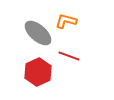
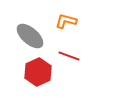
gray ellipse: moved 8 px left, 3 px down
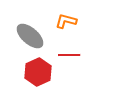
red line: moved 1 px up; rotated 20 degrees counterclockwise
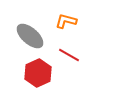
red line: rotated 30 degrees clockwise
red hexagon: moved 1 px down
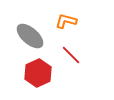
red line: moved 2 px right; rotated 15 degrees clockwise
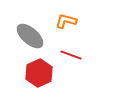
red line: rotated 25 degrees counterclockwise
red hexagon: moved 1 px right
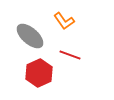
orange L-shape: moved 2 px left; rotated 140 degrees counterclockwise
red line: moved 1 px left
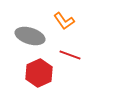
gray ellipse: rotated 24 degrees counterclockwise
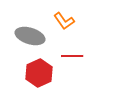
red line: moved 2 px right, 1 px down; rotated 20 degrees counterclockwise
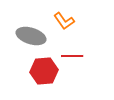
gray ellipse: moved 1 px right
red hexagon: moved 5 px right, 2 px up; rotated 20 degrees clockwise
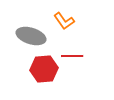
red hexagon: moved 2 px up
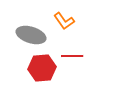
gray ellipse: moved 1 px up
red hexagon: moved 2 px left, 1 px up
